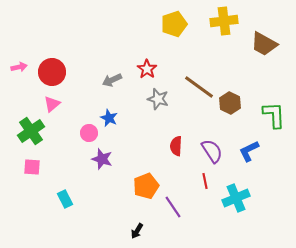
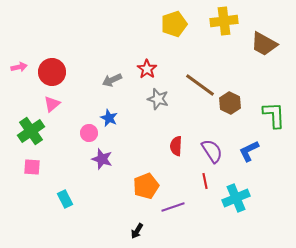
brown line: moved 1 px right, 2 px up
purple line: rotated 75 degrees counterclockwise
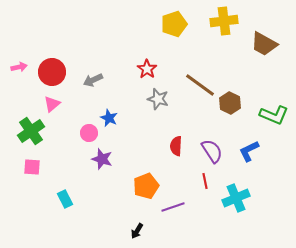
gray arrow: moved 19 px left
green L-shape: rotated 116 degrees clockwise
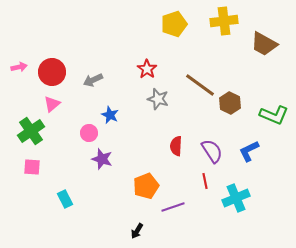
blue star: moved 1 px right, 3 px up
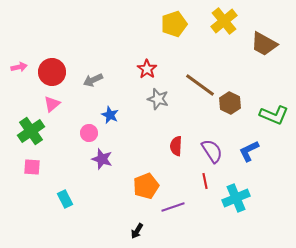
yellow cross: rotated 32 degrees counterclockwise
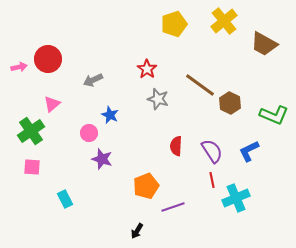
red circle: moved 4 px left, 13 px up
red line: moved 7 px right, 1 px up
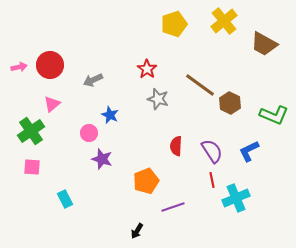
red circle: moved 2 px right, 6 px down
orange pentagon: moved 5 px up
